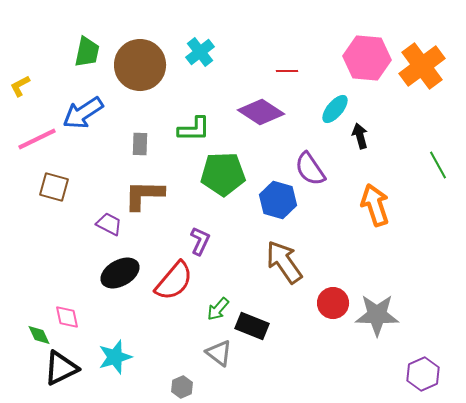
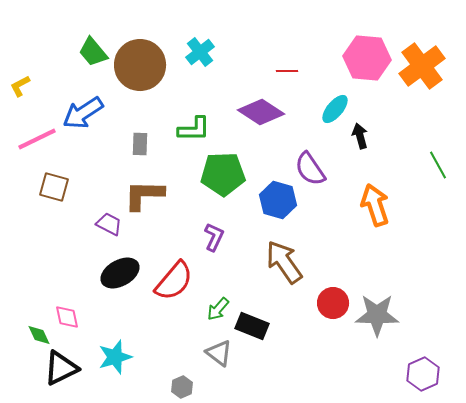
green trapezoid: moved 6 px right; rotated 128 degrees clockwise
purple L-shape: moved 14 px right, 4 px up
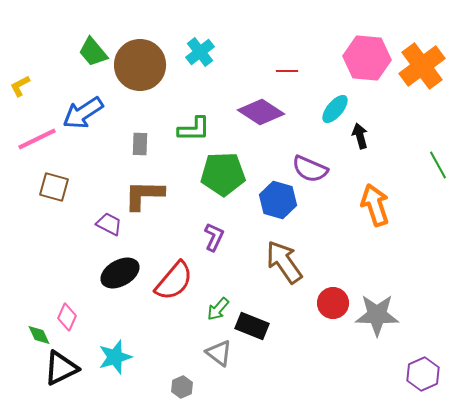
purple semicircle: rotated 33 degrees counterclockwise
pink diamond: rotated 36 degrees clockwise
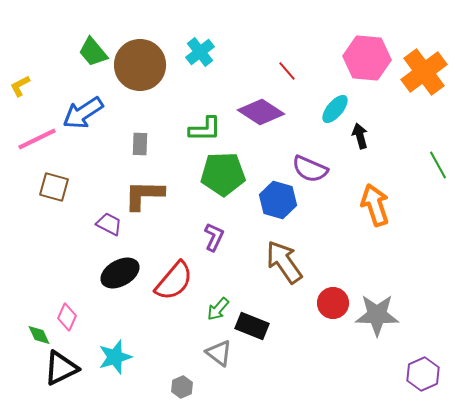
orange cross: moved 2 px right, 6 px down
red line: rotated 50 degrees clockwise
green L-shape: moved 11 px right
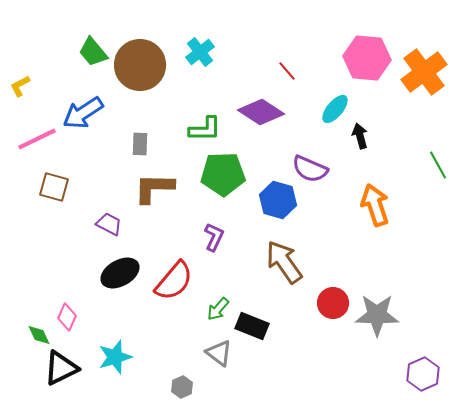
brown L-shape: moved 10 px right, 7 px up
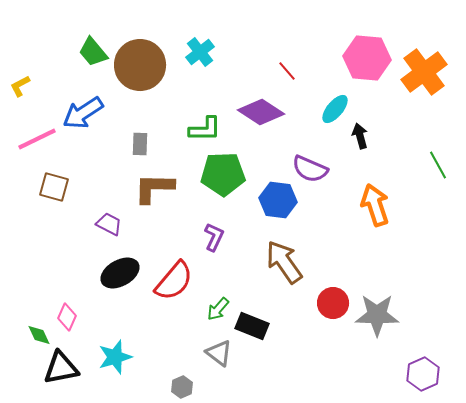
blue hexagon: rotated 9 degrees counterclockwise
black triangle: rotated 15 degrees clockwise
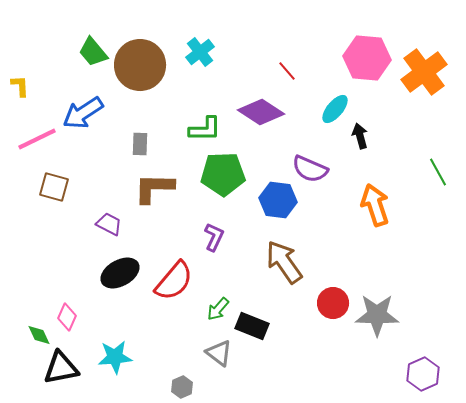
yellow L-shape: rotated 115 degrees clockwise
green line: moved 7 px down
cyan star: rotated 12 degrees clockwise
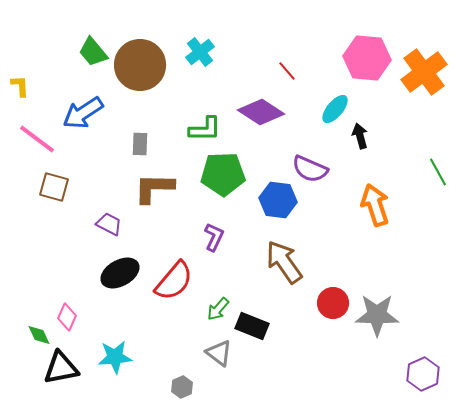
pink line: rotated 63 degrees clockwise
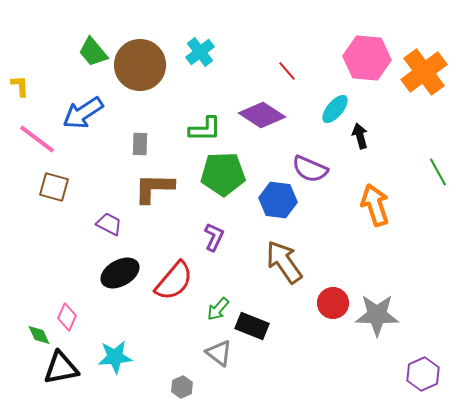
purple diamond: moved 1 px right, 3 px down
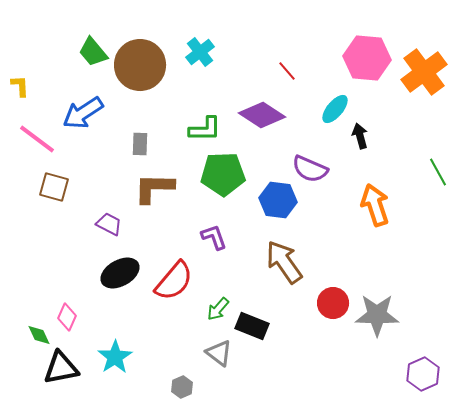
purple L-shape: rotated 44 degrees counterclockwise
cyan star: rotated 28 degrees counterclockwise
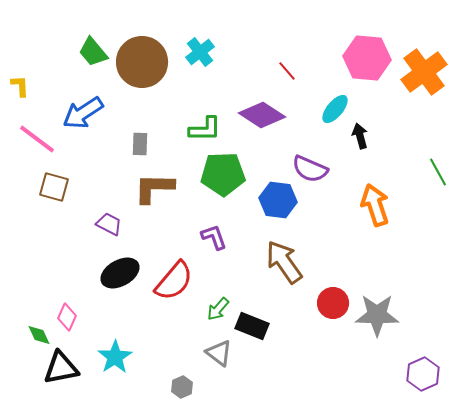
brown circle: moved 2 px right, 3 px up
